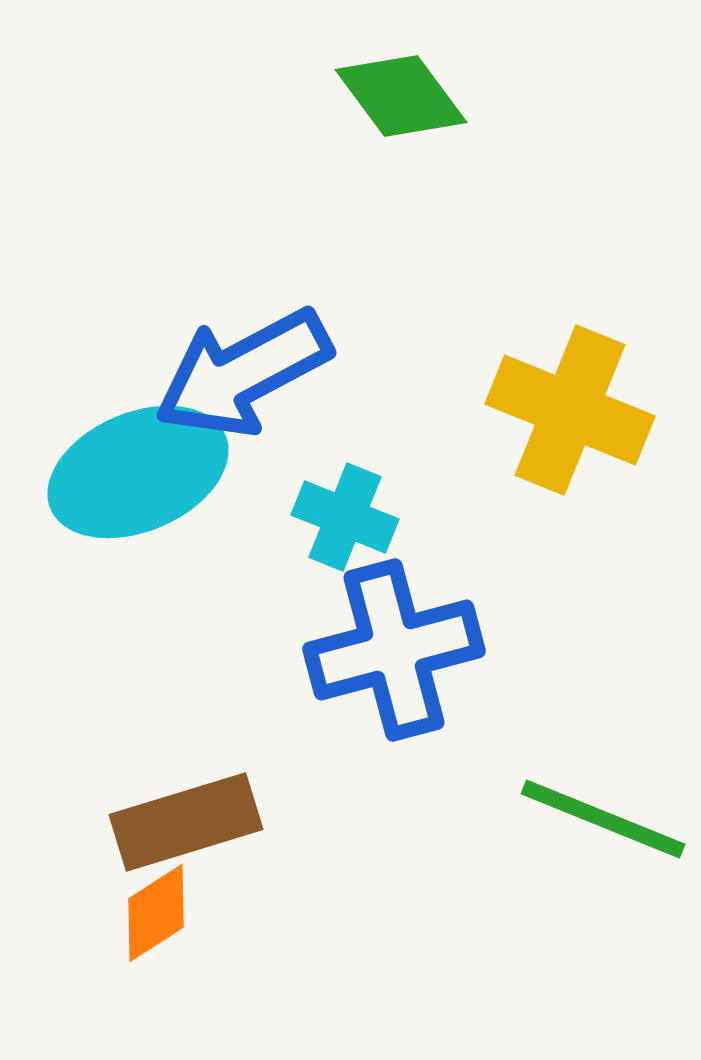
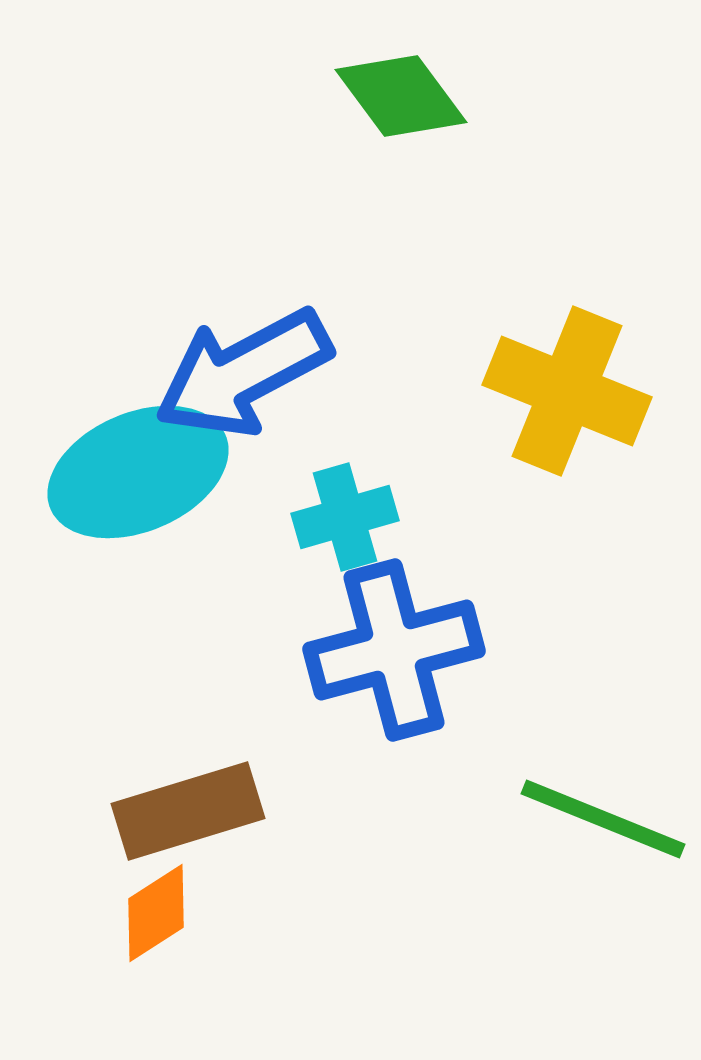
yellow cross: moved 3 px left, 19 px up
cyan cross: rotated 38 degrees counterclockwise
brown rectangle: moved 2 px right, 11 px up
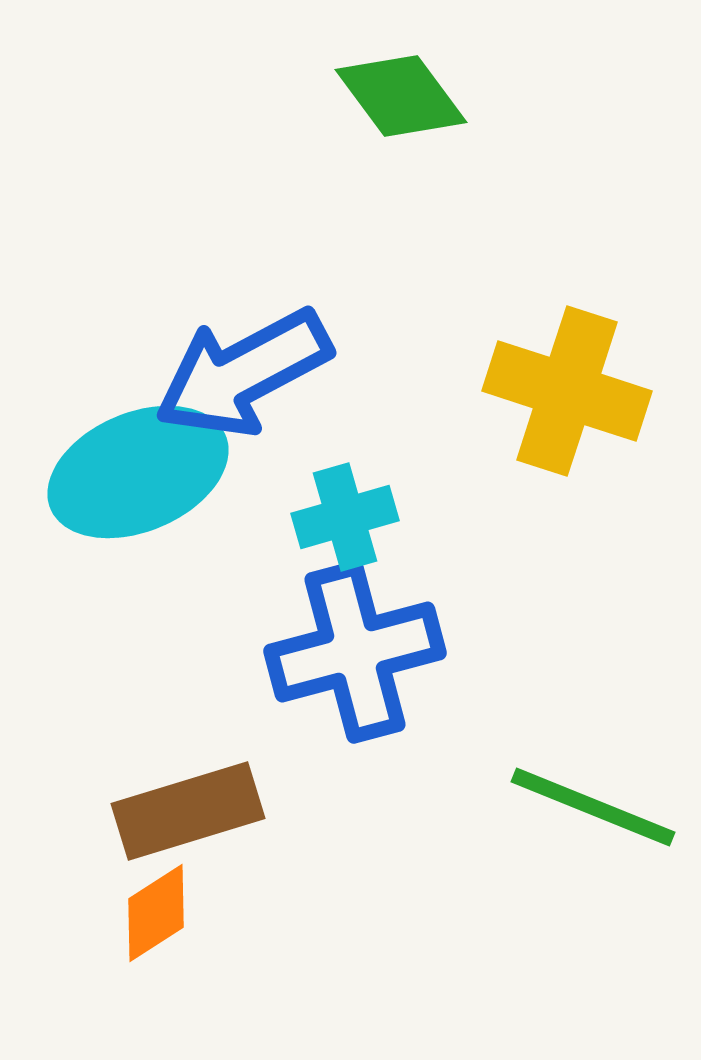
yellow cross: rotated 4 degrees counterclockwise
blue cross: moved 39 px left, 2 px down
green line: moved 10 px left, 12 px up
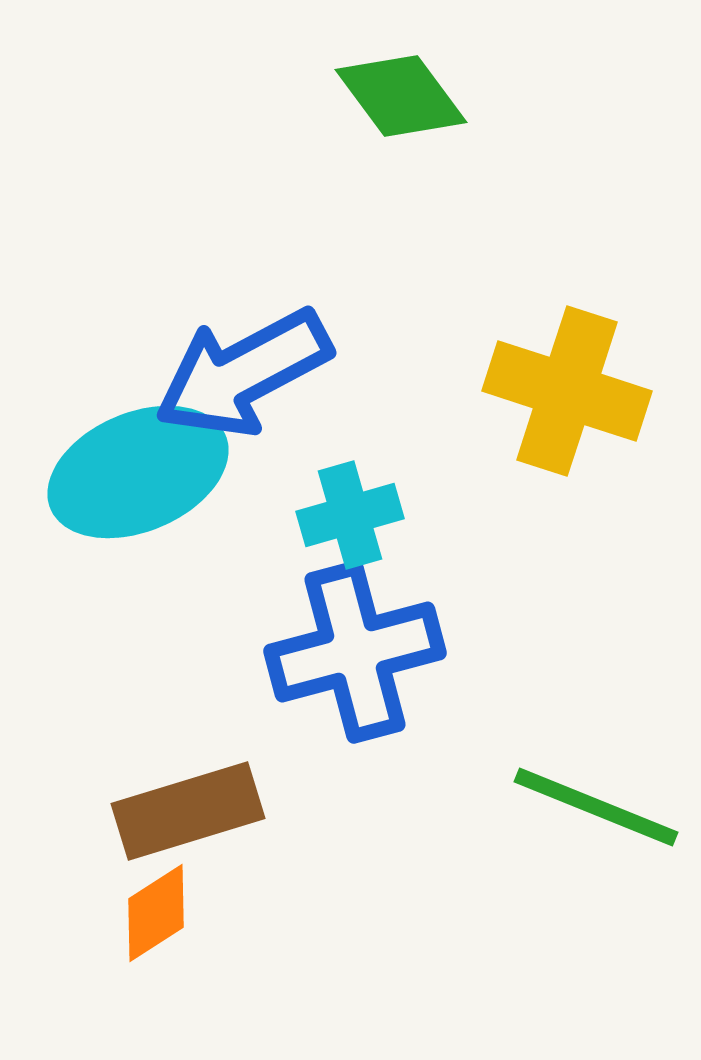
cyan cross: moved 5 px right, 2 px up
green line: moved 3 px right
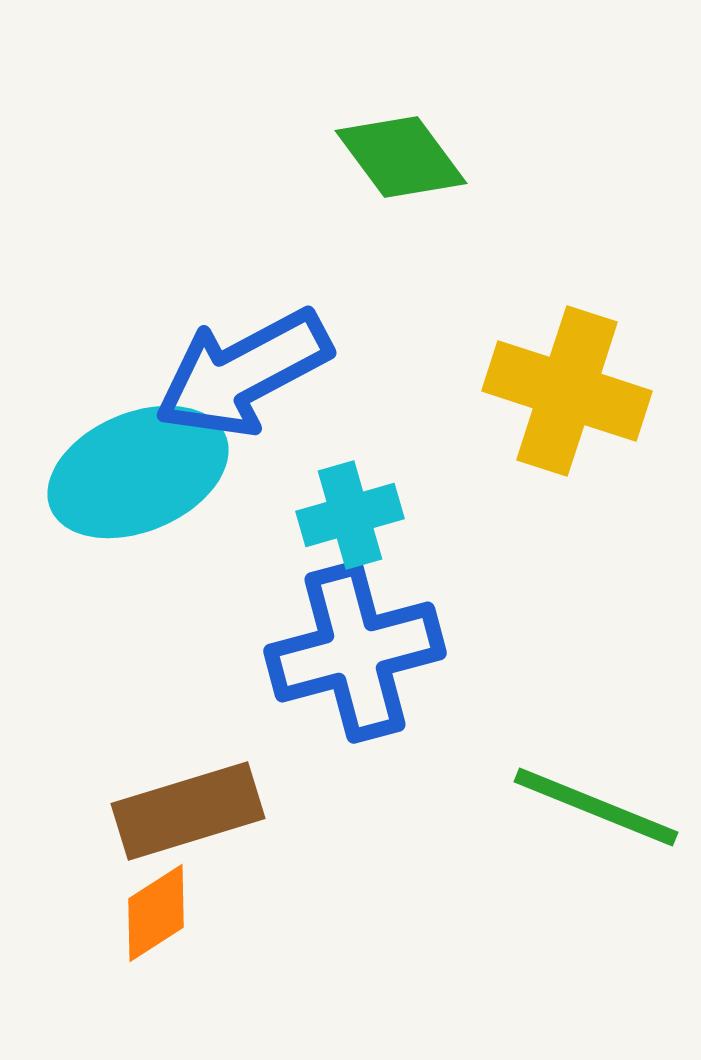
green diamond: moved 61 px down
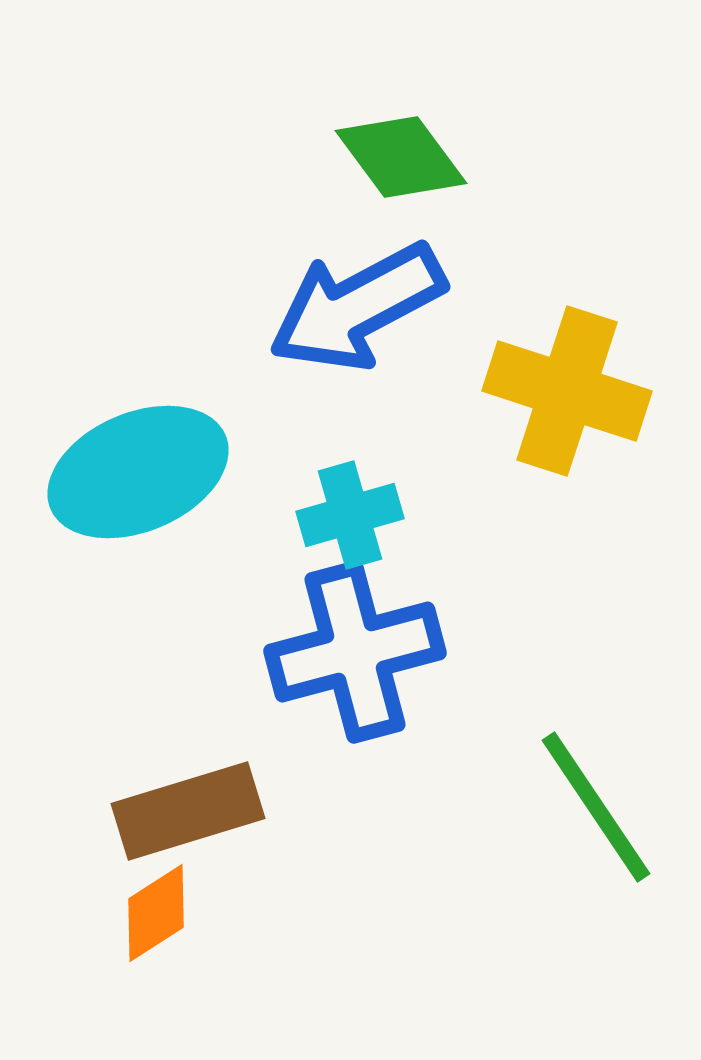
blue arrow: moved 114 px right, 66 px up
green line: rotated 34 degrees clockwise
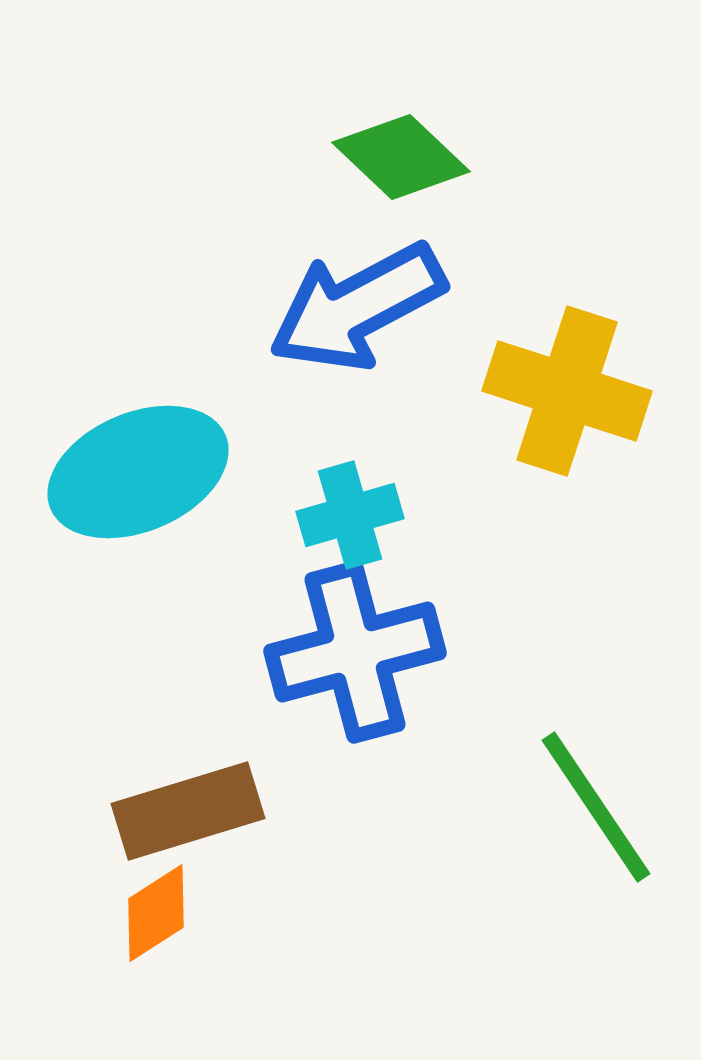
green diamond: rotated 10 degrees counterclockwise
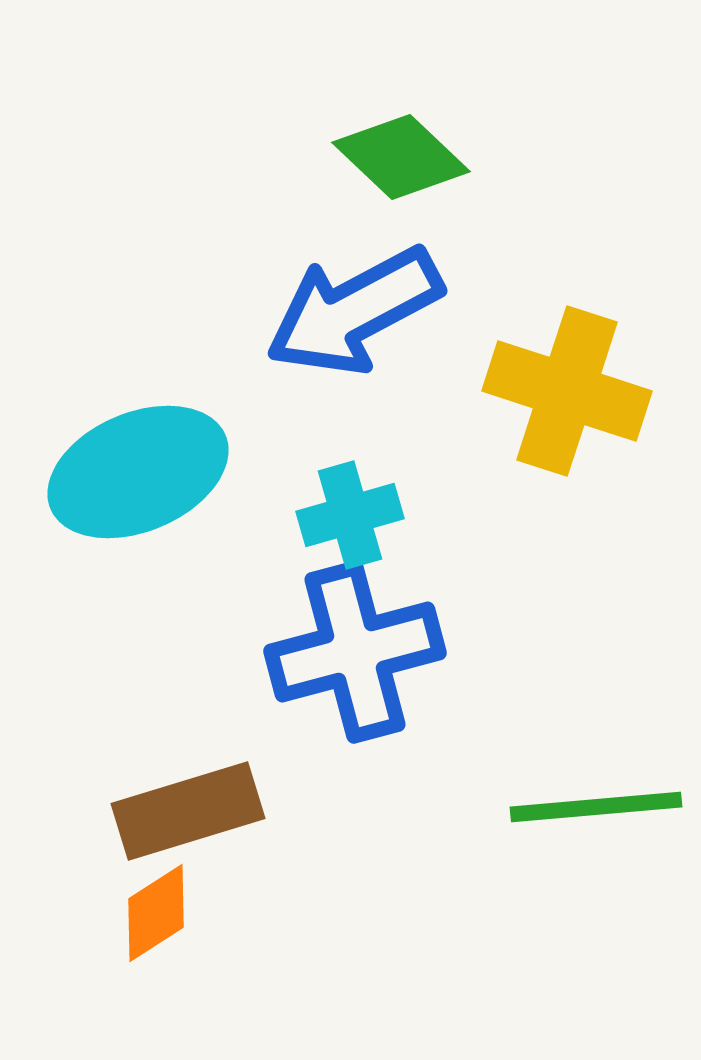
blue arrow: moved 3 px left, 4 px down
green line: rotated 61 degrees counterclockwise
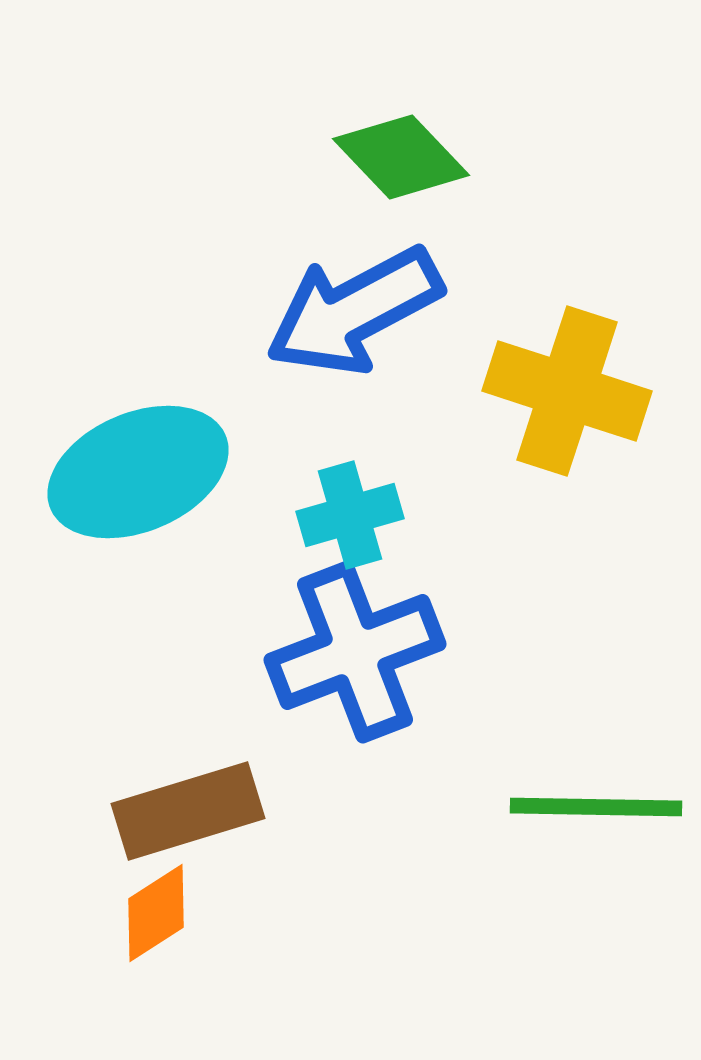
green diamond: rotated 3 degrees clockwise
blue cross: rotated 6 degrees counterclockwise
green line: rotated 6 degrees clockwise
